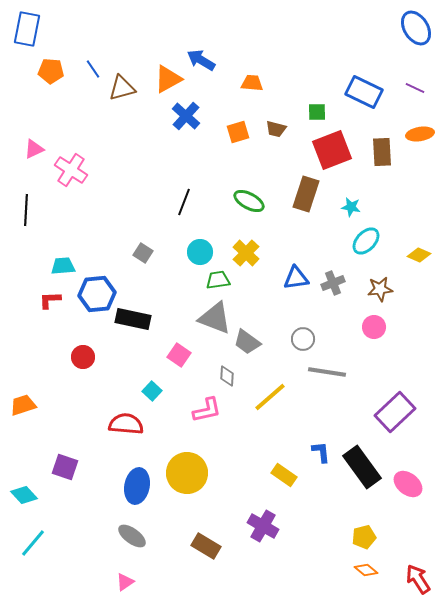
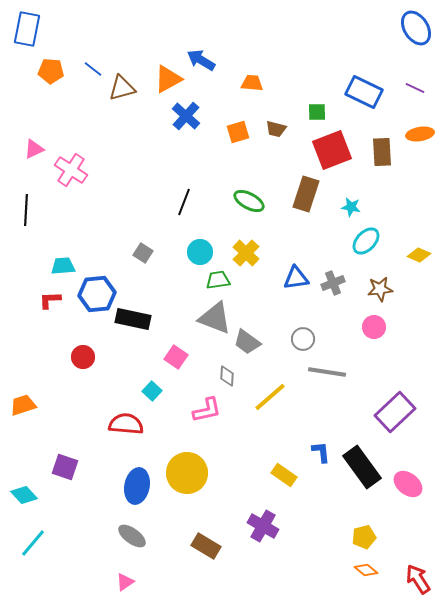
blue line at (93, 69): rotated 18 degrees counterclockwise
pink square at (179, 355): moved 3 px left, 2 px down
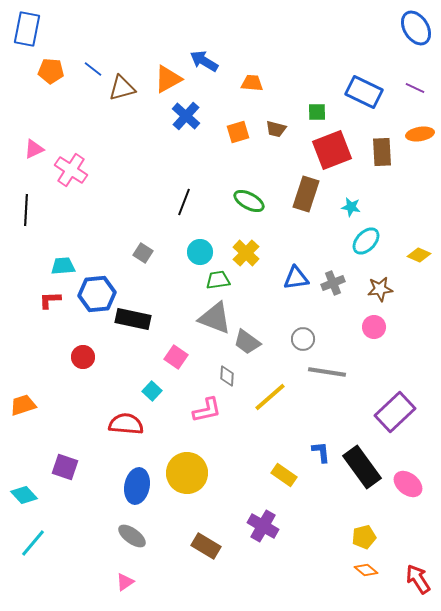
blue arrow at (201, 60): moved 3 px right, 1 px down
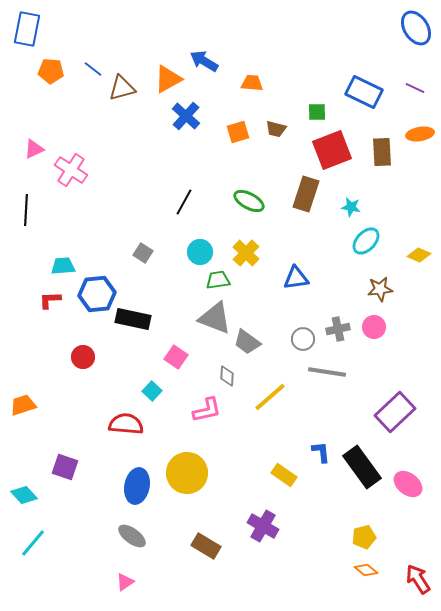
black line at (184, 202): rotated 8 degrees clockwise
gray cross at (333, 283): moved 5 px right, 46 px down; rotated 10 degrees clockwise
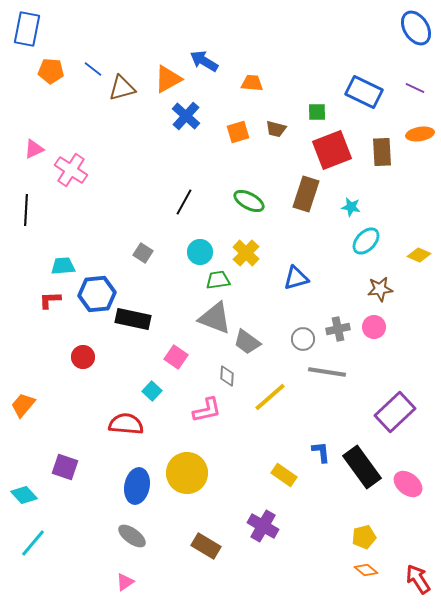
blue triangle at (296, 278): rotated 8 degrees counterclockwise
orange trapezoid at (23, 405): rotated 32 degrees counterclockwise
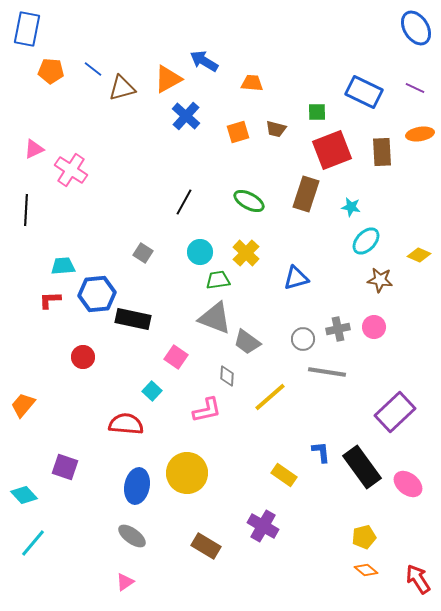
brown star at (380, 289): moved 9 px up; rotated 15 degrees clockwise
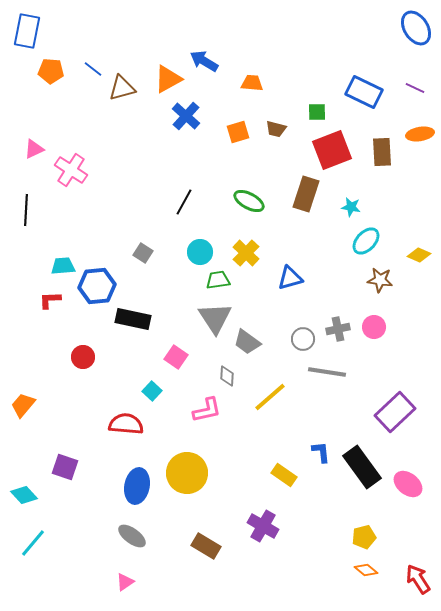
blue rectangle at (27, 29): moved 2 px down
blue triangle at (296, 278): moved 6 px left
blue hexagon at (97, 294): moved 8 px up
gray triangle at (215, 318): rotated 36 degrees clockwise
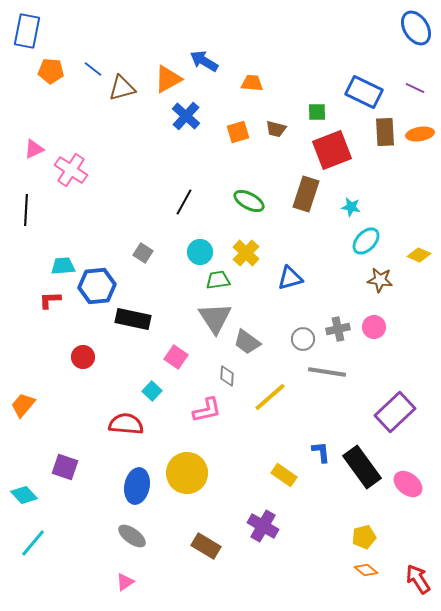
brown rectangle at (382, 152): moved 3 px right, 20 px up
